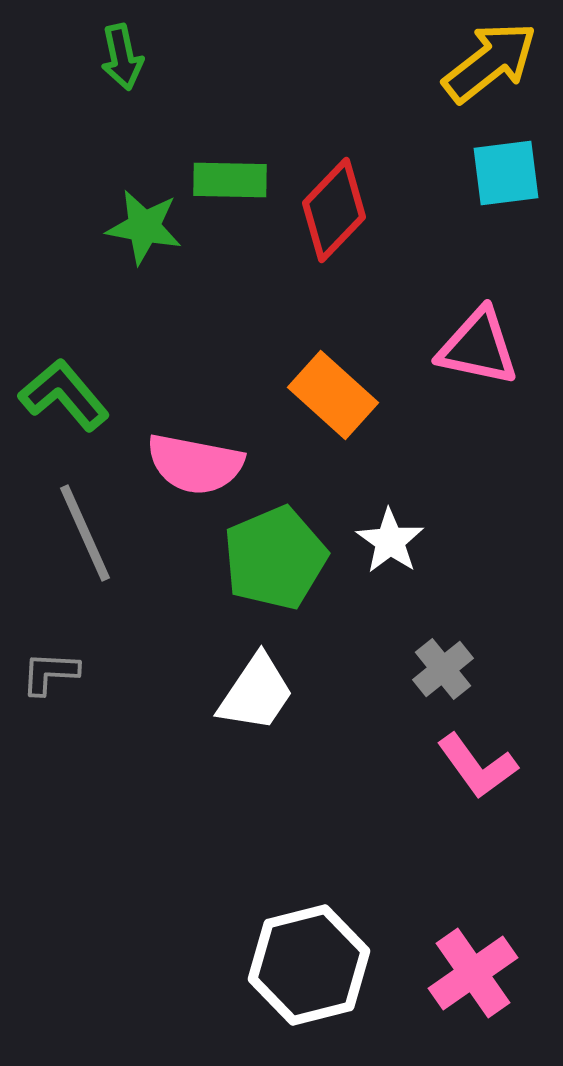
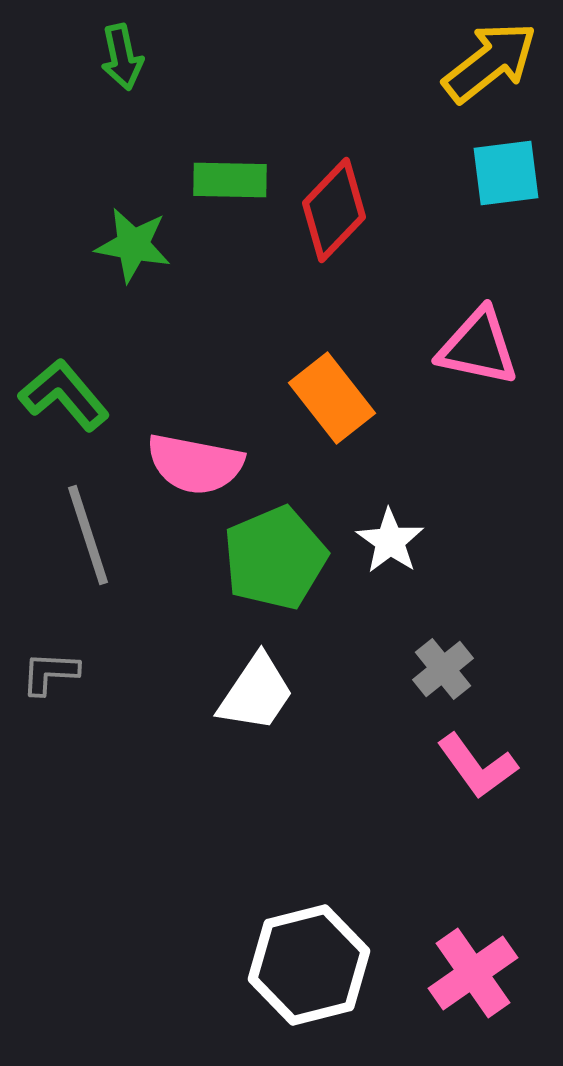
green star: moved 11 px left, 18 px down
orange rectangle: moved 1 px left, 3 px down; rotated 10 degrees clockwise
gray line: moved 3 px right, 2 px down; rotated 6 degrees clockwise
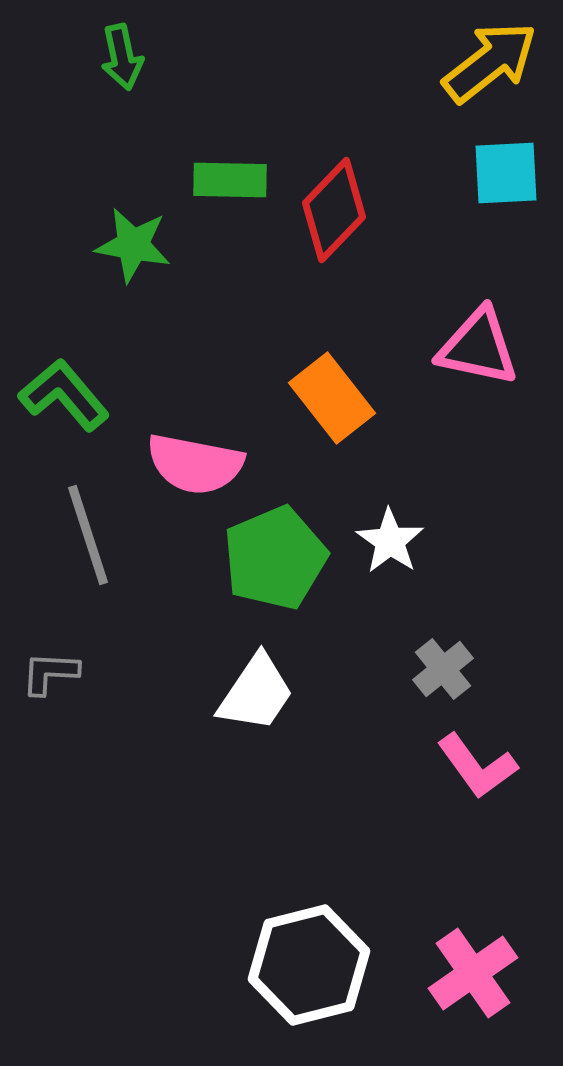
cyan square: rotated 4 degrees clockwise
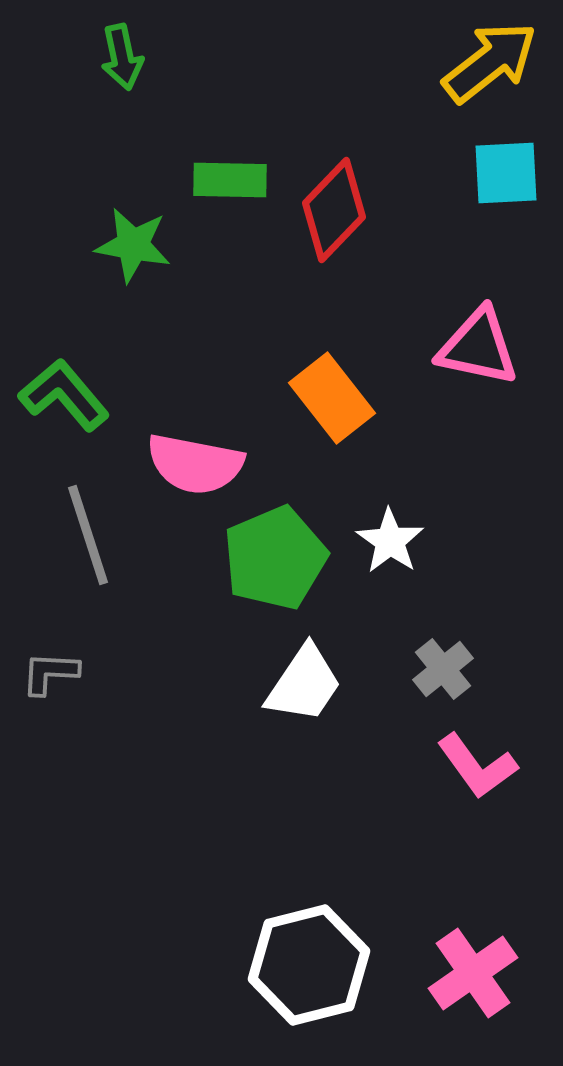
white trapezoid: moved 48 px right, 9 px up
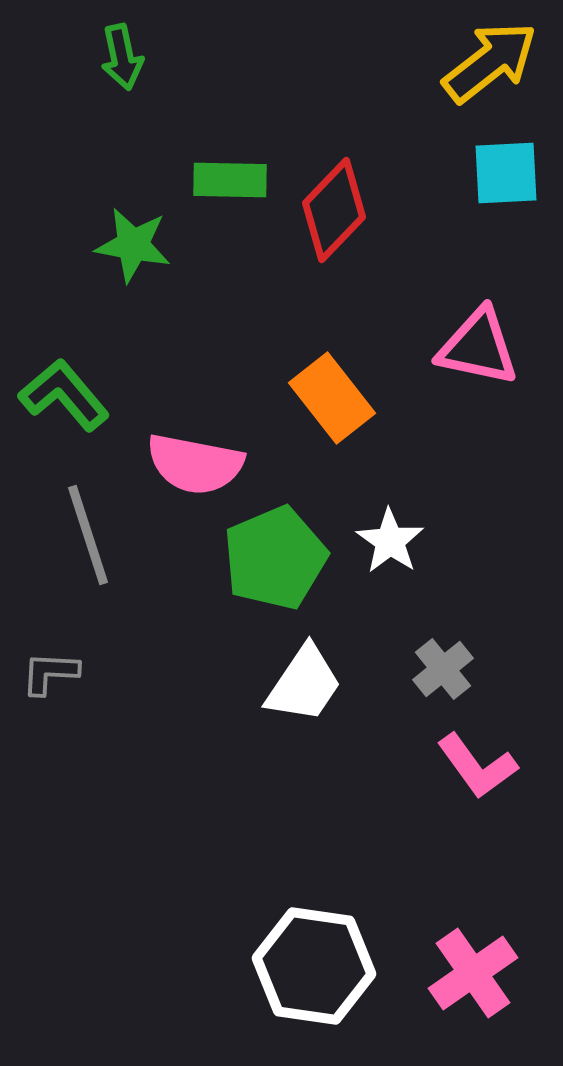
white hexagon: moved 5 px right, 1 px down; rotated 22 degrees clockwise
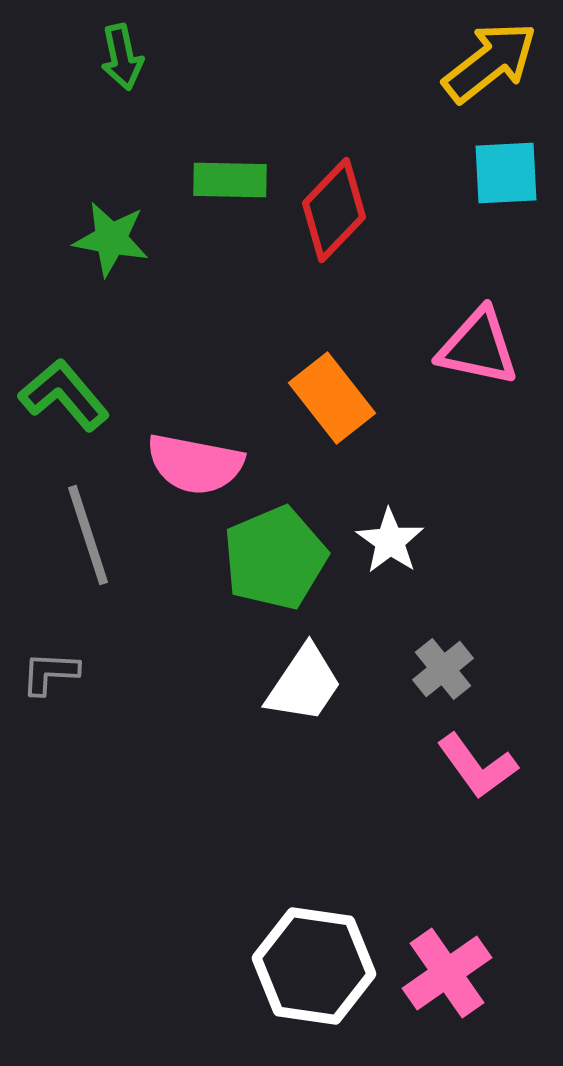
green star: moved 22 px left, 6 px up
pink cross: moved 26 px left
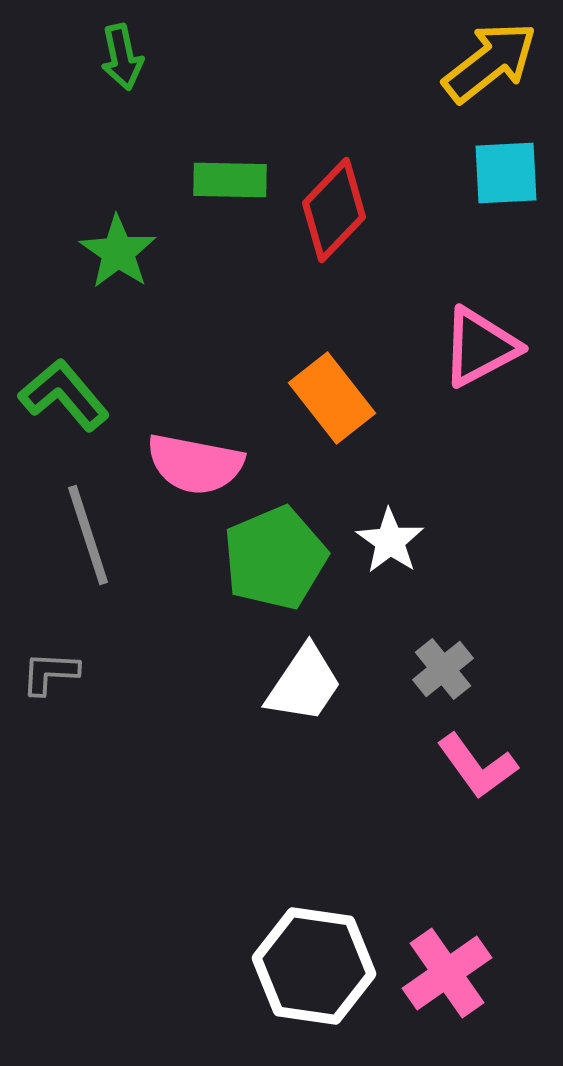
green star: moved 7 px right, 13 px down; rotated 24 degrees clockwise
pink triangle: moved 2 px right; rotated 40 degrees counterclockwise
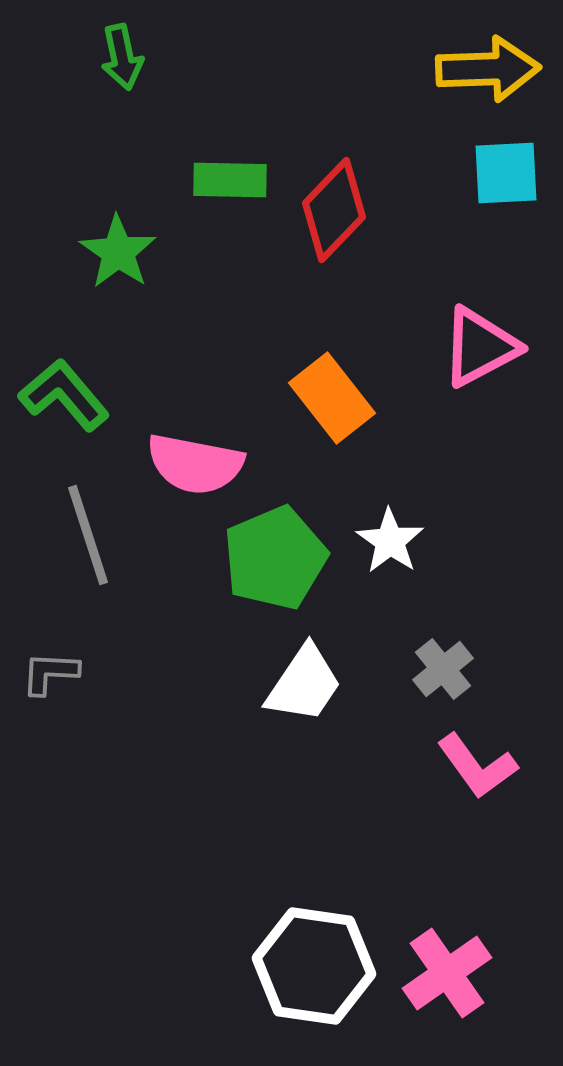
yellow arrow: moved 2 px left, 7 px down; rotated 36 degrees clockwise
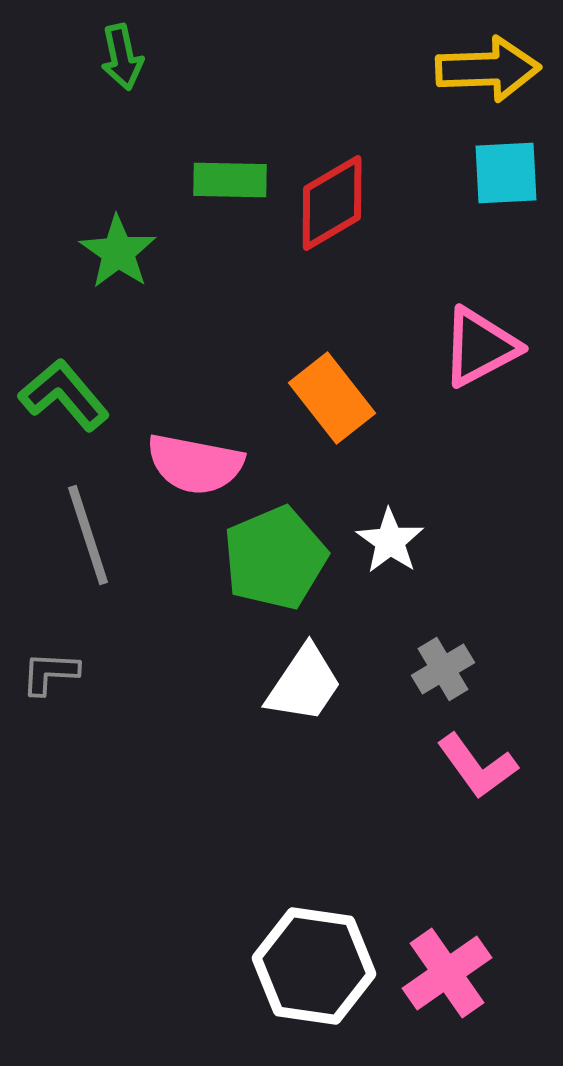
red diamond: moved 2 px left, 7 px up; rotated 16 degrees clockwise
gray cross: rotated 8 degrees clockwise
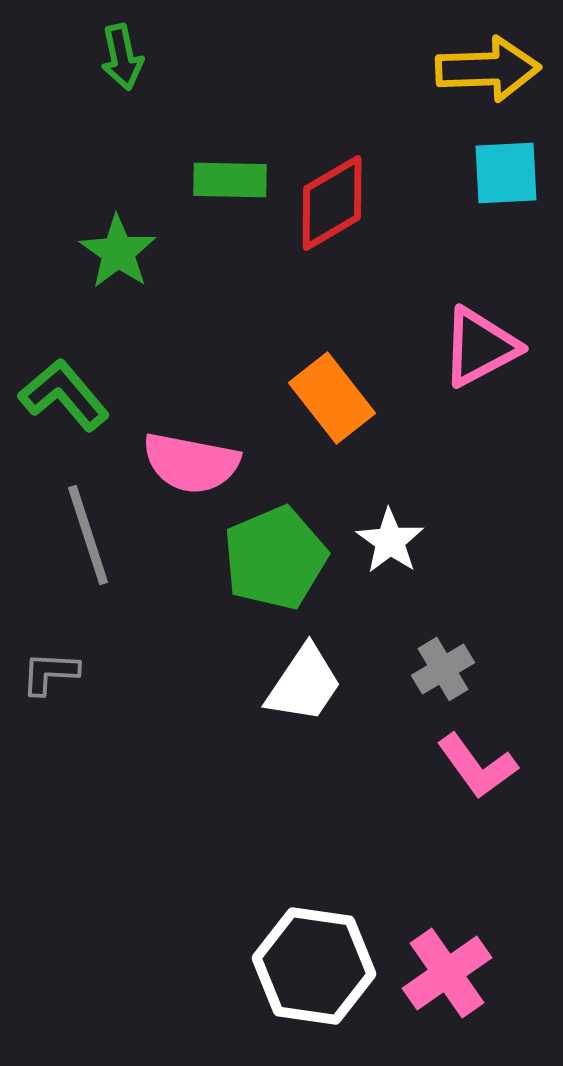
pink semicircle: moved 4 px left, 1 px up
